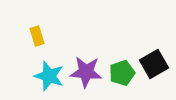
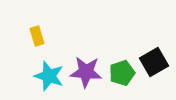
black square: moved 2 px up
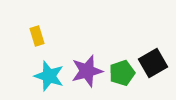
black square: moved 1 px left, 1 px down
purple star: moved 1 px right, 1 px up; rotated 20 degrees counterclockwise
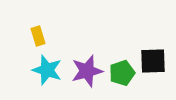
yellow rectangle: moved 1 px right
black square: moved 2 px up; rotated 28 degrees clockwise
cyan star: moved 2 px left, 6 px up
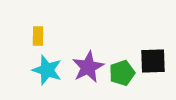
yellow rectangle: rotated 18 degrees clockwise
purple star: moved 1 px right, 4 px up; rotated 12 degrees counterclockwise
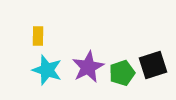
black square: moved 4 px down; rotated 16 degrees counterclockwise
